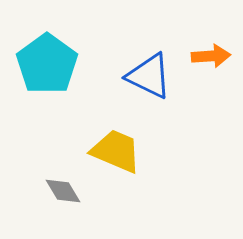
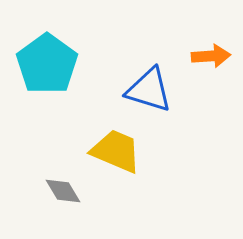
blue triangle: moved 14 px down; rotated 9 degrees counterclockwise
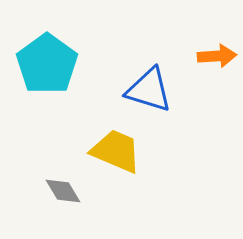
orange arrow: moved 6 px right
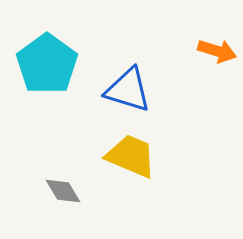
orange arrow: moved 5 px up; rotated 21 degrees clockwise
blue triangle: moved 21 px left
yellow trapezoid: moved 15 px right, 5 px down
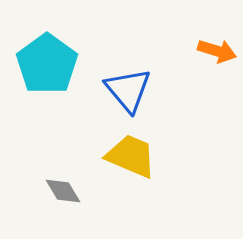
blue triangle: rotated 33 degrees clockwise
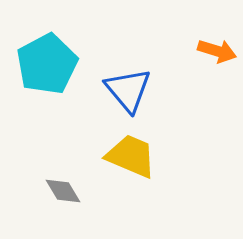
cyan pentagon: rotated 8 degrees clockwise
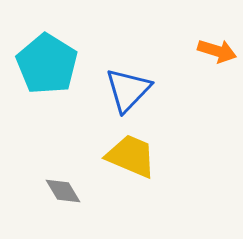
cyan pentagon: rotated 12 degrees counterclockwise
blue triangle: rotated 24 degrees clockwise
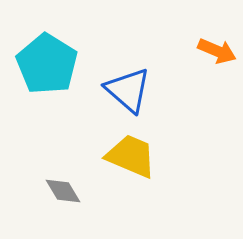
orange arrow: rotated 6 degrees clockwise
blue triangle: rotated 33 degrees counterclockwise
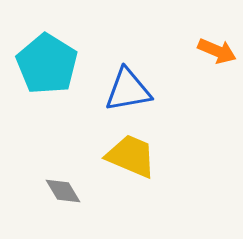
blue triangle: rotated 51 degrees counterclockwise
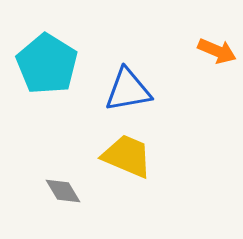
yellow trapezoid: moved 4 px left
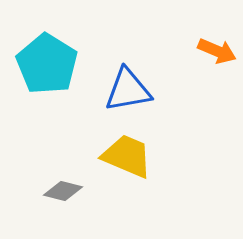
gray diamond: rotated 45 degrees counterclockwise
